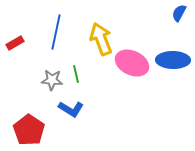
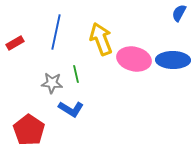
pink ellipse: moved 2 px right, 4 px up; rotated 12 degrees counterclockwise
gray star: moved 3 px down
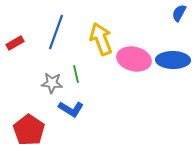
blue line: rotated 8 degrees clockwise
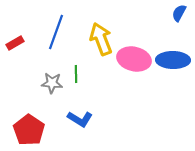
green line: rotated 12 degrees clockwise
blue L-shape: moved 9 px right, 10 px down
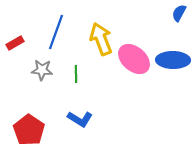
pink ellipse: rotated 28 degrees clockwise
gray star: moved 10 px left, 13 px up
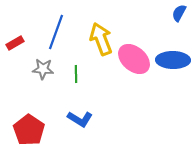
gray star: moved 1 px right, 1 px up
